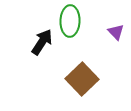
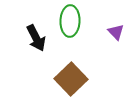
black arrow: moved 6 px left, 4 px up; rotated 120 degrees clockwise
brown square: moved 11 px left
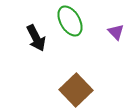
green ellipse: rotated 32 degrees counterclockwise
brown square: moved 5 px right, 11 px down
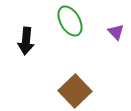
black arrow: moved 10 px left, 3 px down; rotated 32 degrees clockwise
brown square: moved 1 px left, 1 px down
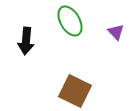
brown square: rotated 20 degrees counterclockwise
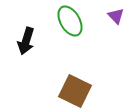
purple triangle: moved 16 px up
black arrow: rotated 12 degrees clockwise
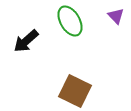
black arrow: rotated 32 degrees clockwise
